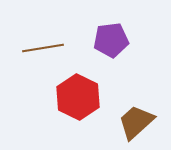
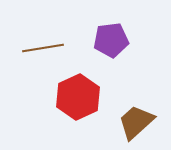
red hexagon: rotated 9 degrees clockwise
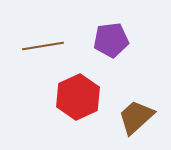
brown line: moved 2 px up
brown trapezoid: moved 5 px up
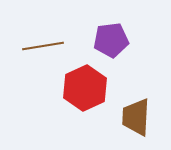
red hexagon: moved 7 px right, 9 px up
brown trapezoid: rotated 45 degrees counterclockwise
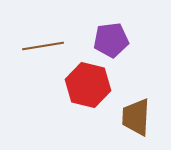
red hexagon: moved 3 px right, 3 px up; rotated 21 degrees counterclockwise
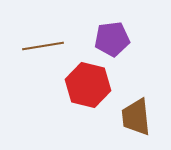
purple pentagon: moved 1 px right, 1 px up
brown trapezoid: rotated 9 degrees counterclockwise
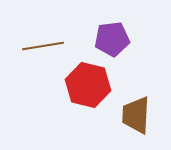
brown trapezoid: moved 2 px up; rotated 9 degrees clockwise
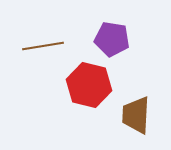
purple pentagon: rotated 16 degrees clockwise
red hexagon: moved 1 px right
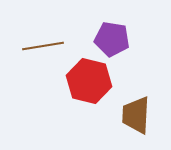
red hexagon: moved 4 px up
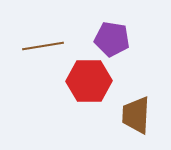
red hexagon: rotated 15 degrees counterclockwise
